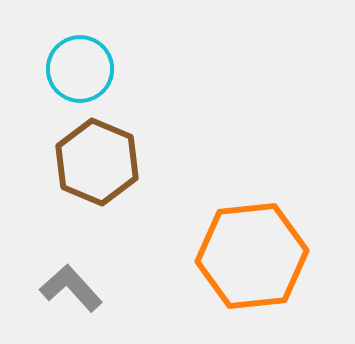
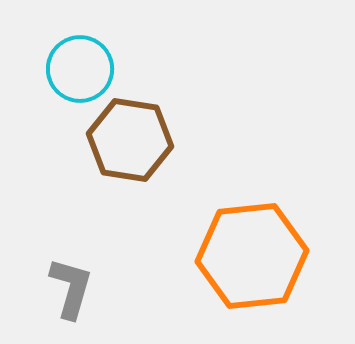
brown hexagon: moved 33 px right, 22 px up; rotated 14 degrees counterclockwise
gray L-shape: rotated 58 degrees clockwise
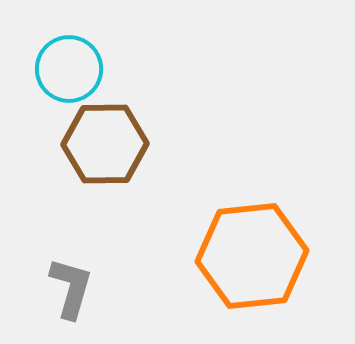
cyan circle: moved 11 px left
brown hexagon: moved 25 px left, 4 px down; rotated 10 degrees counterclockwise
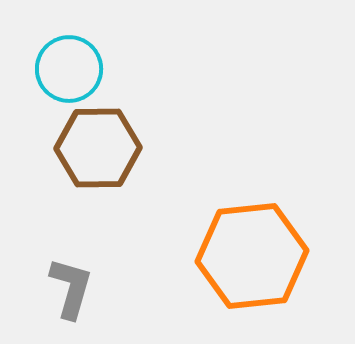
brown hexagon: moved 7 px left, 4 px down
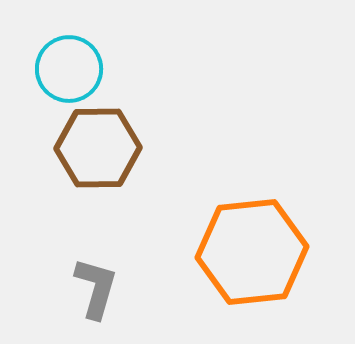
orange hexagon: moved 4 px up
gray L-shape: moved 25 px right
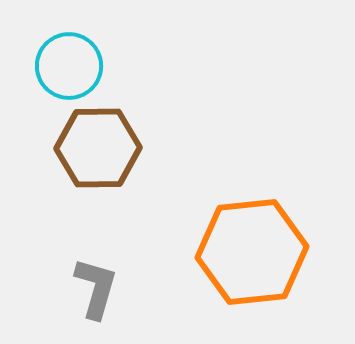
cyan circle: moved 3 px up
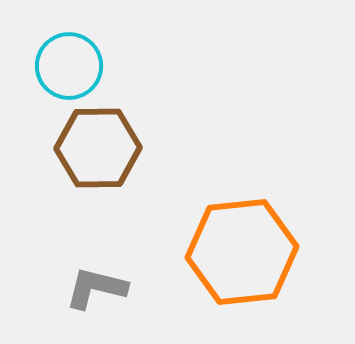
orange hexagon: moved 10 px left
gray L-shape: rotated 92 degrees counterclockwise
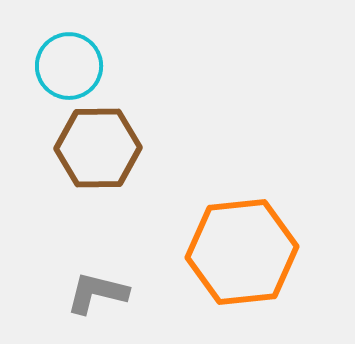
gray L-shape: moved 1 px right, 5 px down
